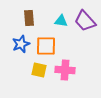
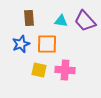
orange square: moved 1 px right, 2 px up
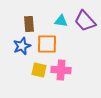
brown rectangle: moved 6 px down
blue star: moved 1 px right, 2 px down
pink cross: moved 4 px left
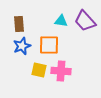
brown rectangle: moved 10 px left
orange square: moved 2 px right, 1 px down
pink cross: moved 1 px down
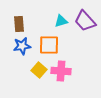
cyan triangle: rotated 24 degrees counterclockwise
blue star: rotated 12 degrees clockwise
yellow square: rotated 28 degrees clockwise
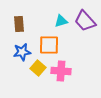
blue star: moved 6 px down
yellow square: moved 1 px left, 2 px up
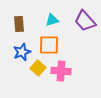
cyan triangle: moved 9 px left, 1 px up
blue star: rotated 12 degrees counterclockwise
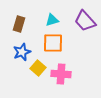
brown rectangle: rotated 21 degrees clockwise
orange square: moved 4 px right, 2 px up
pink cross: moved 3 px down
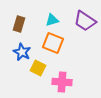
purple trapezoid: rotated 15 degrees counterclockwise
orange square: rotated 20 degrees clockwise
blue star: rotated 24 degrees counterclockwise
yellow square: rotated 14 degrees counterclockwise
pink cross: moved 1 px right, 8 px down
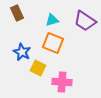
brown rectangle: moved 2 px left, 11 px up; rotated 42 degrees counterclockwise
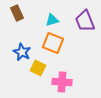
purple trapezoid: rotated 35 degrees clockwise
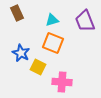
blue star: moved 1 px left, 1 px down
yellow square: moved 1 px up
